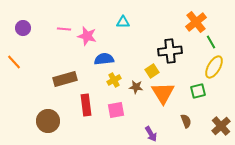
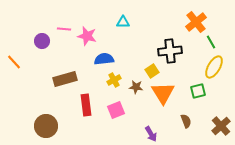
purple circle: moved 19 px right, 13 px down
pink square: rotated 12 degrees counterclockwise
brown circle: moved 2 px left, 5 px down
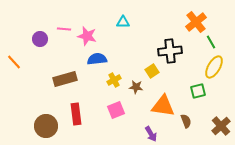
purple circle: moved 2 px left, 2 px up
blue semicircle: moved 7 px left
orange triangle: moved 13 px down; rotated 50 degrees counterclockwise
red rectangle: moved 10 px left, 9 px down
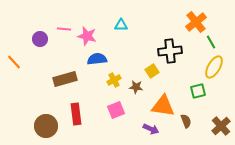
cyan triangle: moved 2 px left, 3 px down
purple arrow: moved 5 px up; rotated 35 degrees counterclockwise
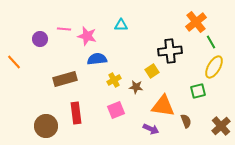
red rectangle: moved 1 px up
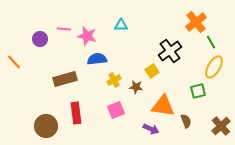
black cross: rotated 30 degrees counterclockwise
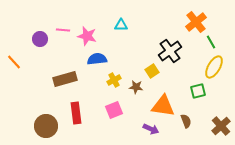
pink line: moved 1 px left, 1 px down
pink square: moved 2 px left
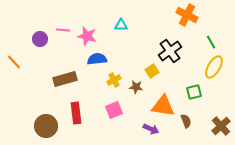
orange cross: moved 9 px left, 7 px up; rotated 25 degrees counterclockwise
green square: moved 4 px left, 1 px down
